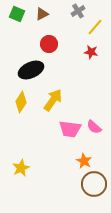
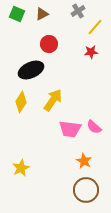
red star: rotated 16 degrees counterclockwise
brown circle: moved 8 px left, 6 px down
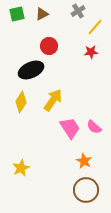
green square: rotated 35 degrees counterclockwise
red circle: moved 2 px down
pink trapezoid: moved 1 px up; rotated 130 degrees counterclockwise
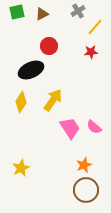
green square: moved 2 px up
orange star: moved 4 px down; rotated 21 degrees clockwise
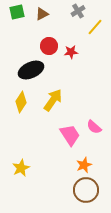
red star: moved 20 px left
pink trapezoid: moved 7 px down
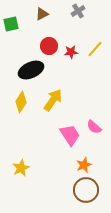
green square: moved 6 px left, 12 px down
yellow line: moved 22 px down
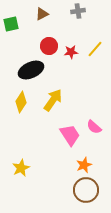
gray cross: rotated 24 degrees clockwise
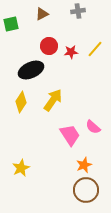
pink semicircle: moved 1 px left
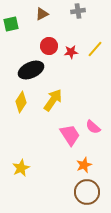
brown circle: moved 1 px right, 2 px down
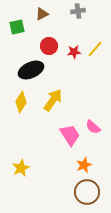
green square: moved 6 px right, 3 px down
red star: moved 3 px right
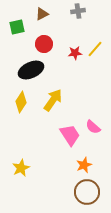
red circle: moved 5 px left, 2 px up
red star: moved 1 px right, 1 px down
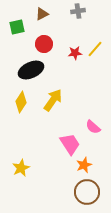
pink trapezoid: moved 9 px down
